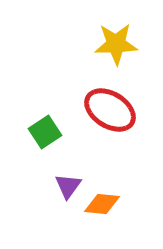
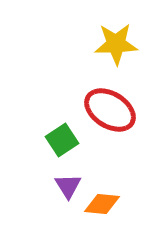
green square: moved 17 px right, 8 px down
purple triangle: rotated 8 degrees counterclockwise
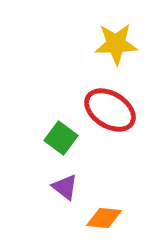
green square: moved 1 px left, 2 px up; rotated 20 degrees counterclockwise
purple triangle: moved 3 px left, 1 px down; rotated 20 degrees counterclockwise
orange diamond: moved 2 px right, 14 px down
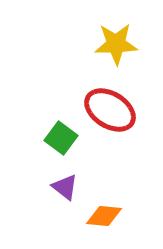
orange diamond: moved 2 px up
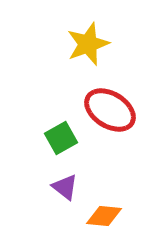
yellow star: moved 28 px left; rotated 18 degrees counterclockwise
green square: rotated 24 degrees clockwise
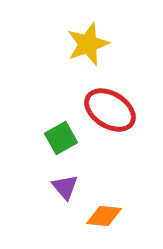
purple triangle: rotated 12 degrees clockwise
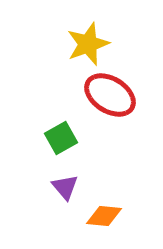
red ellipse: moved 15 px up
